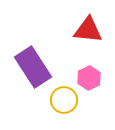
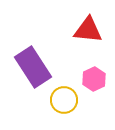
pink hexagon: moved 5 px right, 1 px down
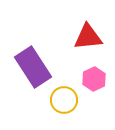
red triangle: moved 7 px down; rotated 12 degrees counterclockwise
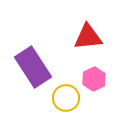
yellow circle: moved 2 px right, 2 px up
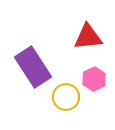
yellow circle: moved 1 px up
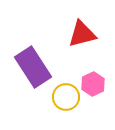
red triangle: moved 6 px left, 3 px up; rotated 8 degrees counterclockwise
pink hexagon: moved 1 px left, 5 px down
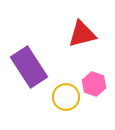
purple rectangle: moved 4 px left
pink hexagon: moved 1 px right; rotated 15 degrees counterclockwise
